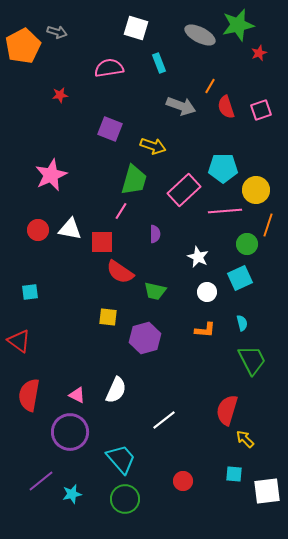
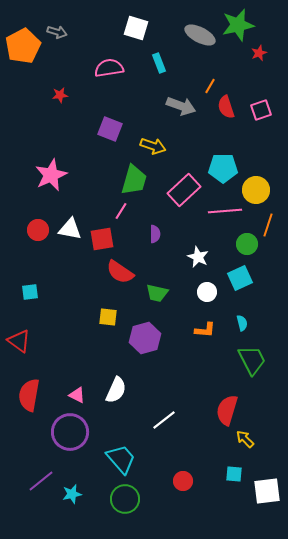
red square at (102, 242): moved 3 px up; rotated 10 degrees counterclockwise
green trapezoid at (155, 291): moved 2 px right, 2 px down
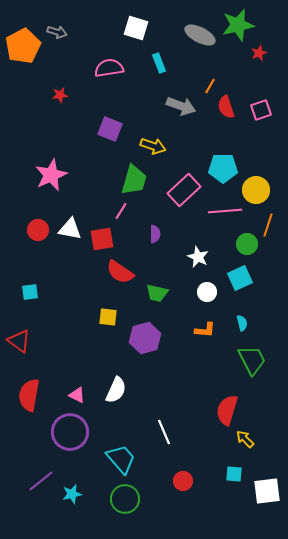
white line at (164, 420): moved 12 px down; rotated 75 degrees counterclockwise
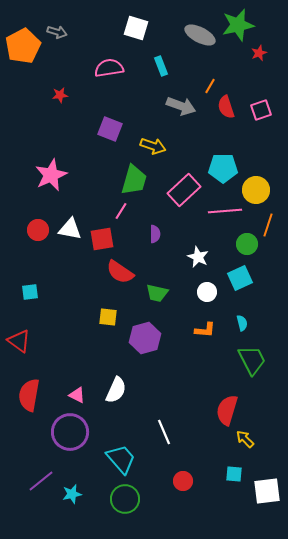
cyan rectangle at (159, 63): moved 2 px right, 3 px down
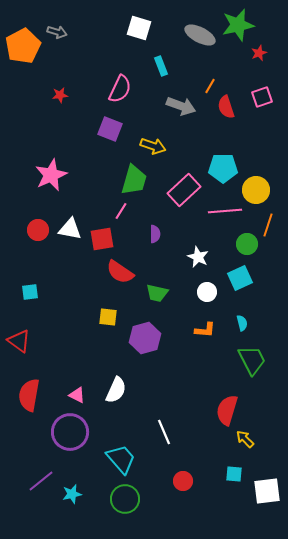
white square at (136, 28): moved 3 px right
pink semicircle at (109, 68): moved 11 px right, 21 px down; rotated 124 degrees clockwise
pink square at (261, 110): moved 1 px right, 13 px up
